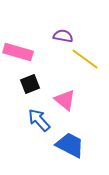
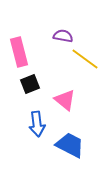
pink rectangle: moved 1 px right; rotated 60 degrees clockwise
blue arrow: moved 2 px left, 4 px down; rotated 145 degrees counterclockwise
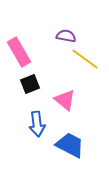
purple semicircle: moved 3 px right
pink rectangle: rotated 16 degrees counterclockwise
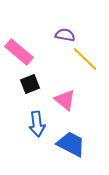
purple semicircle: moved 1 px left, 1 px up
pink rectangle: rotated 20 degrees counterclockwise
yellow line: rotated 8 degrees clockwise
blue trapezoid: moved 1 px right, 1 px up
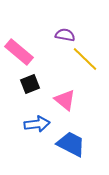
blue arrow: rotated 90 degrees counterclockwise
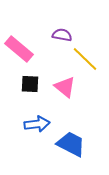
purple semicircle: moved 3 px left
pink rectangle: moved 3 px up
black square: rotated 24 degrees clockwise
pink triangle: moved 13 px up
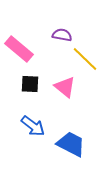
blue arrow: moved 4 px left, 2 px down; rotated 45 degrees clockwise
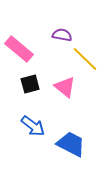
black square: rotated 18 degrees counterclockwise
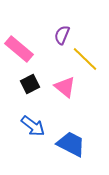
purple semicircle: rotated 78 degrees counterclockwise
black square: rotated 12 degrees counterclockwise
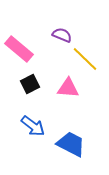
purple semicircle: rotated 90 degrees clockwise
pink triangle: moved 3 px right, 1 px down; rotated 35 degrees counterclockwise
